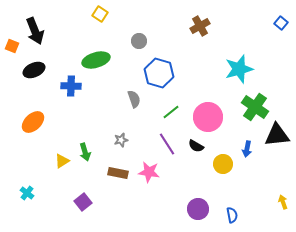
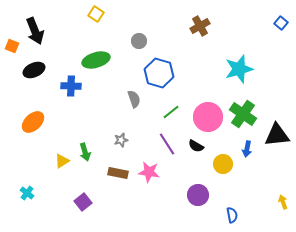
yellow square: moved 4 px left
green cross: moved 12 px left, 7 px down
purple circle: moved 14 px up
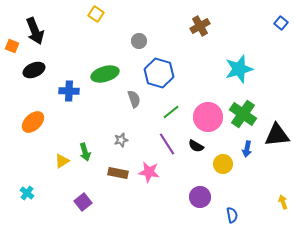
green ellipse: moved 9 px right, 14 px down
blue cross: moved 2 px left, 5 px down
purple circle: moved 2 px right, 2 px down
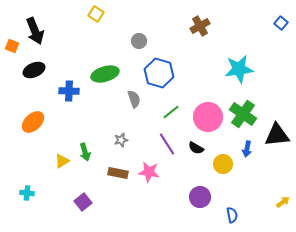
cyan star: rotated 8 degrees clockwise
black semicircle: moved 2 px down
cyan cross: rotated 32 degrees counterclockwise
yellow arrow: rotated 72 degrees clockwise
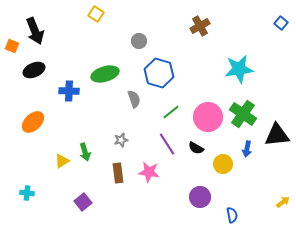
brown rectangle: rotated 72 degrees clockwise
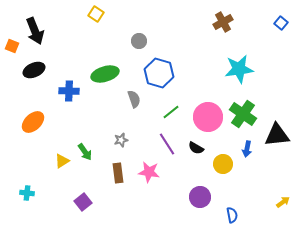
brown cross: moved 23 px right, 4 px up
green arrow: rotated 18 degrees counterclockwise
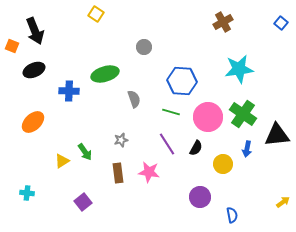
gray circle: moved 5 px right, 6 px down
blue hexagon: moved 23 px right, 8 px down; rotated 12 degrees counterclockwise
green line: rotated 54 degrees clockwise
black semicircle: rotated 91 degrees counterclockwise
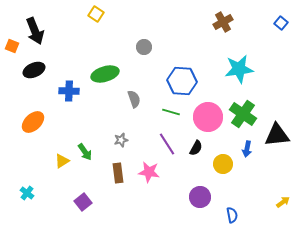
cyan cross: rotated 32 degrees clockwise
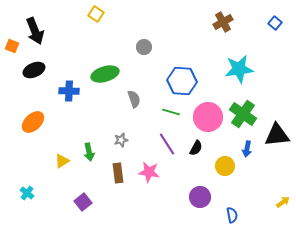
blue square: moved 6 px left
green arrow: moved 4 px right; rotated 24 degrees clockwise
yellow circle: moved 2 px right, 2 px down
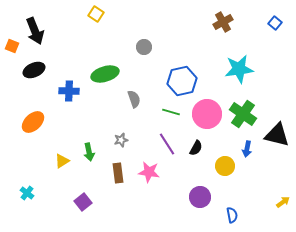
blue hexagon: rotated 16 degrees counterclockwise
pink circle: moved 1 px left, 3 px up
black triangle: rotated 20 degrees clockwise
